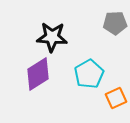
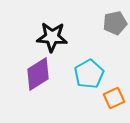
gray pentagon: rotated 10 degrees counterclockwise
orange square: moved 2 px left
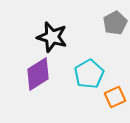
gray pentagon: rotated 15 degrees counterclockwise
black star: rotated 12 degrees clockwise
orange square: moved 1 px right, 1 px up
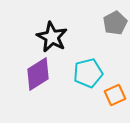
black star: rotated 12 degrees clockwise
cyan pentagon: moved 1 px left, 1 px up; rotated 16 degrees clockwise
orange square: moved 2 px up
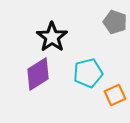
gray pentagon: moved 1 px up; rotated 25 degrees counterclockwise
black star: rotated 8 degrees clockwise
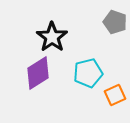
purple diamond: moved 1 px up
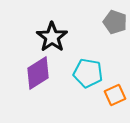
cyan pentagon: rotated 24 degrees clockwise
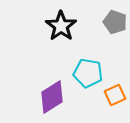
black star: moved 9 px right, 11 px up
purple diamond: moved 14 px right, 24 px down
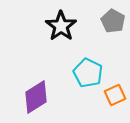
gray pentagon: moved 2 px left, 1 px up; rotated 10 degrees clockwise
cyan pentagon: rotated 16 degrees clockwise
purple diamond: moved 16 px left
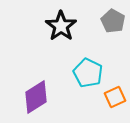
orange square: moved 2 px down
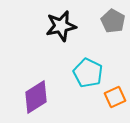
black star: rotated 24 degrees clockwise
